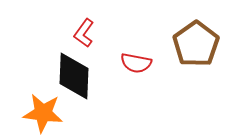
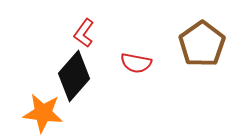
brown pentagon: moved 6 px right
black diamond: rotated 39 degrees clockwise
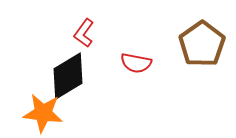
black diamond: moved 6 px left; rotated 18 degrees clockwise
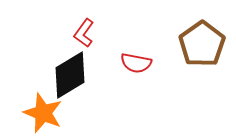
black diamond: moved 2 px right, 1 px up
orange star: rotated 15 degrees clockwise
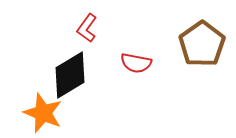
red L-shape: moved 3 px right, 5 px up
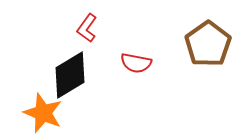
brown pentagon: moved 6 px right
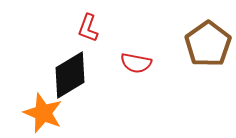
red L-shape: moved 1 px right; rotated 16 degrees counterclockwise
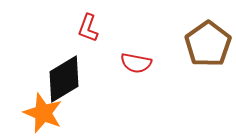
black diamond: moved 6 px left, 4 px down
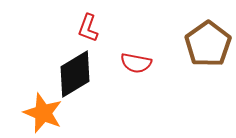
black diamond: moved 11 px right, 5 px up
